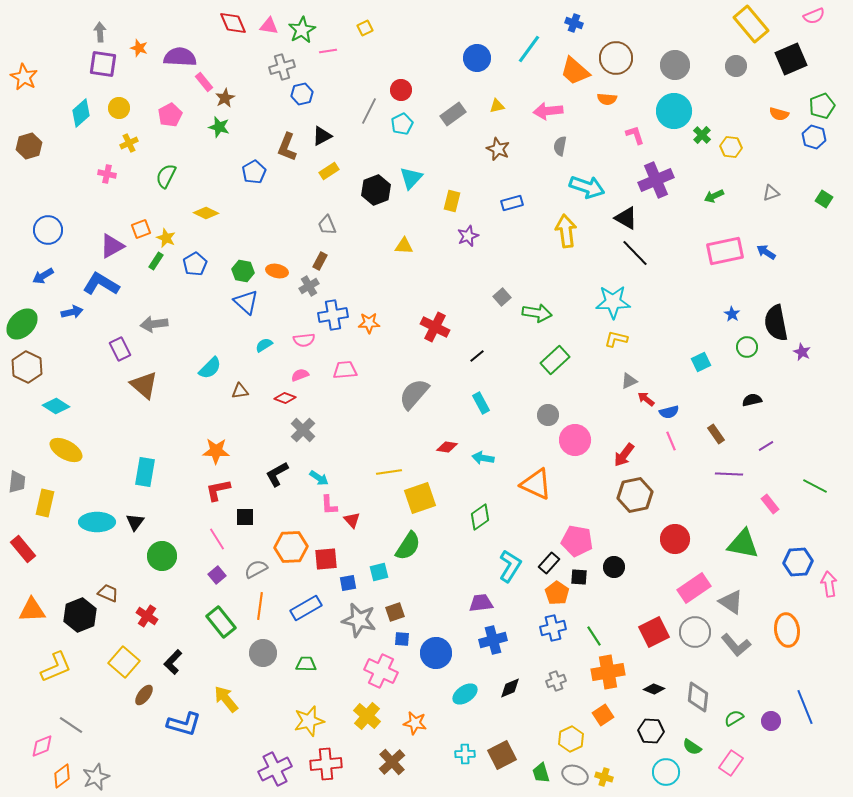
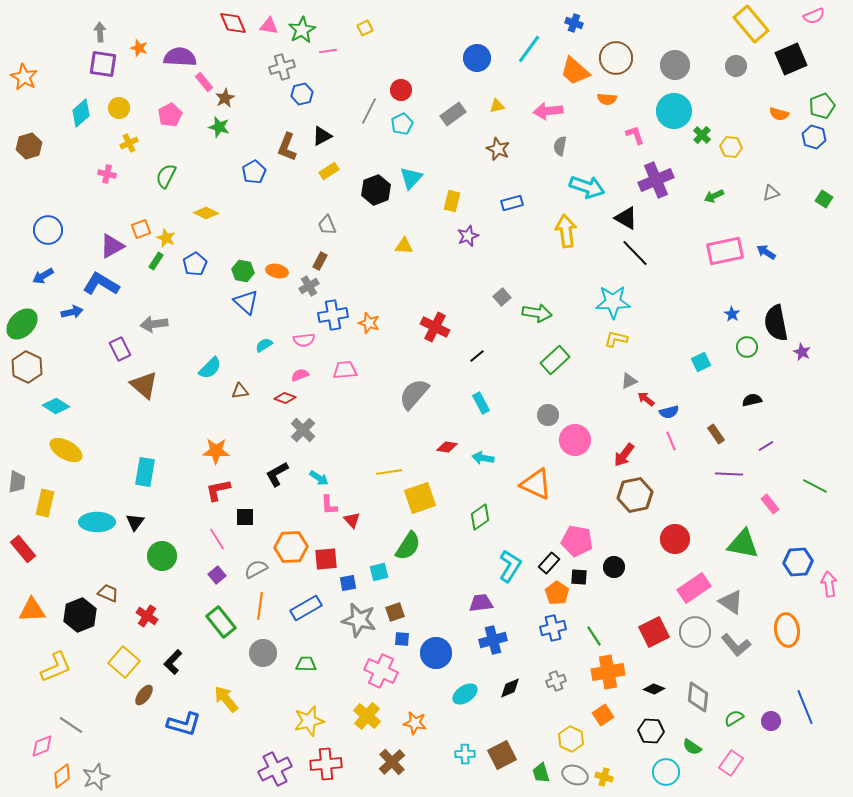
orange star at (369, 323): rotated 20 degrees clockwise
yellow hexagon at (571, 739): rotated 10 degrees counterclockwise
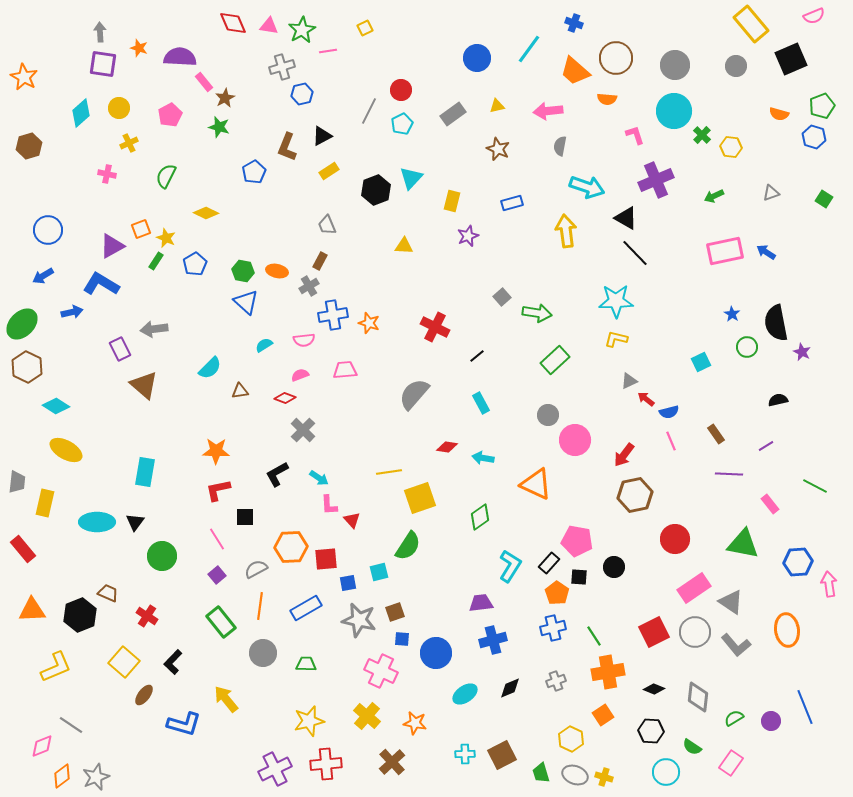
cyan star at (613, 302): moved 3 px right, 1 px up
gray arrow at (154, 324): moved 5 px down
black semicircle at (752, 400): moved 26 px right
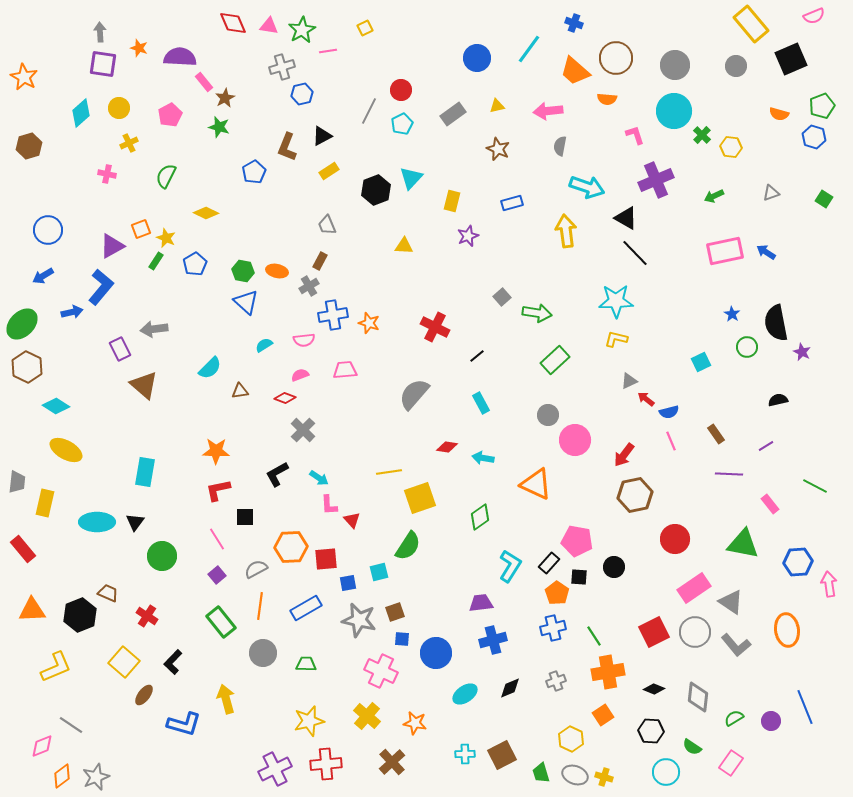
blue L-shape at (101, 284): moved 3 px down; rotated 99 degrees clockwise
yellow arrow at (226, 699): rotated 24 degrees clockwise
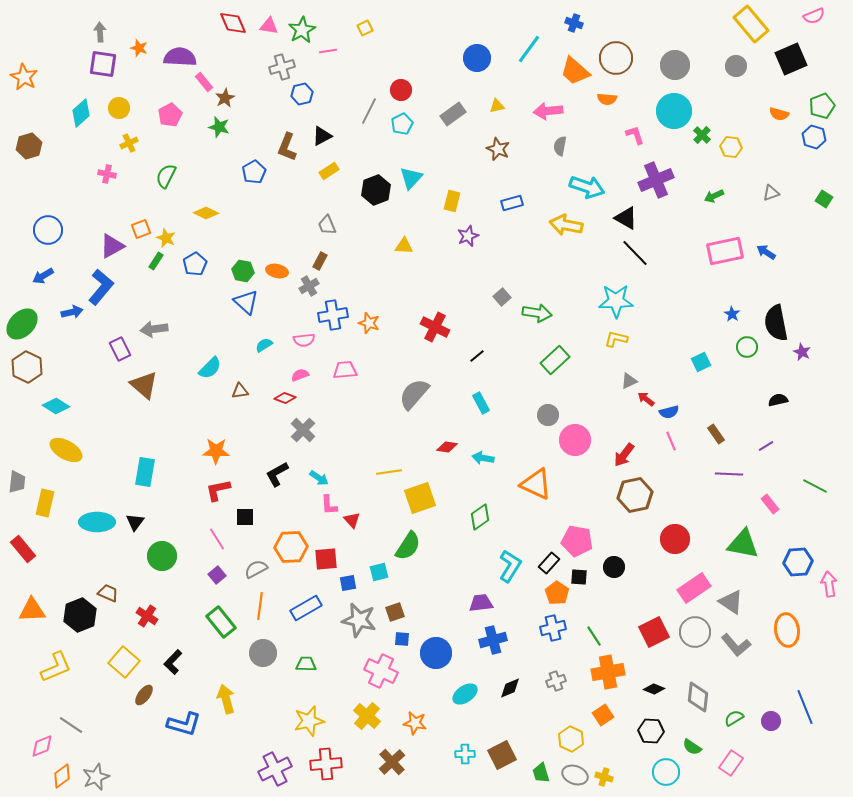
yellow arrow at (566, 231): moved 6 px up; rotated 72 degrees counterclockwise
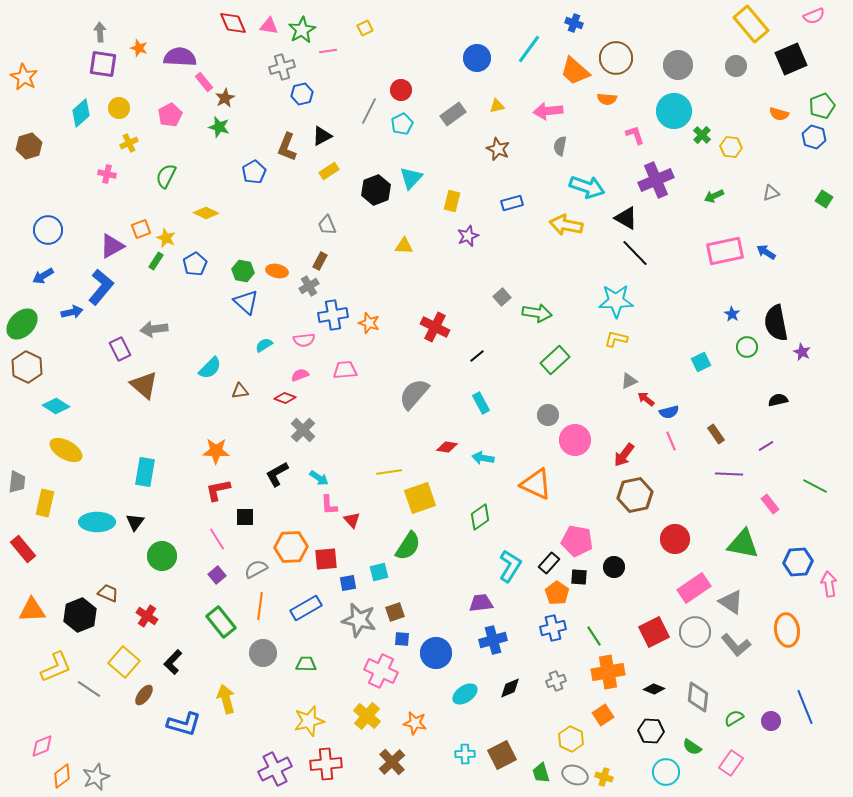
gray circle at (675, 65): moved 3 px right
gray line at (71, 725): moved 18 px right, 36 px up
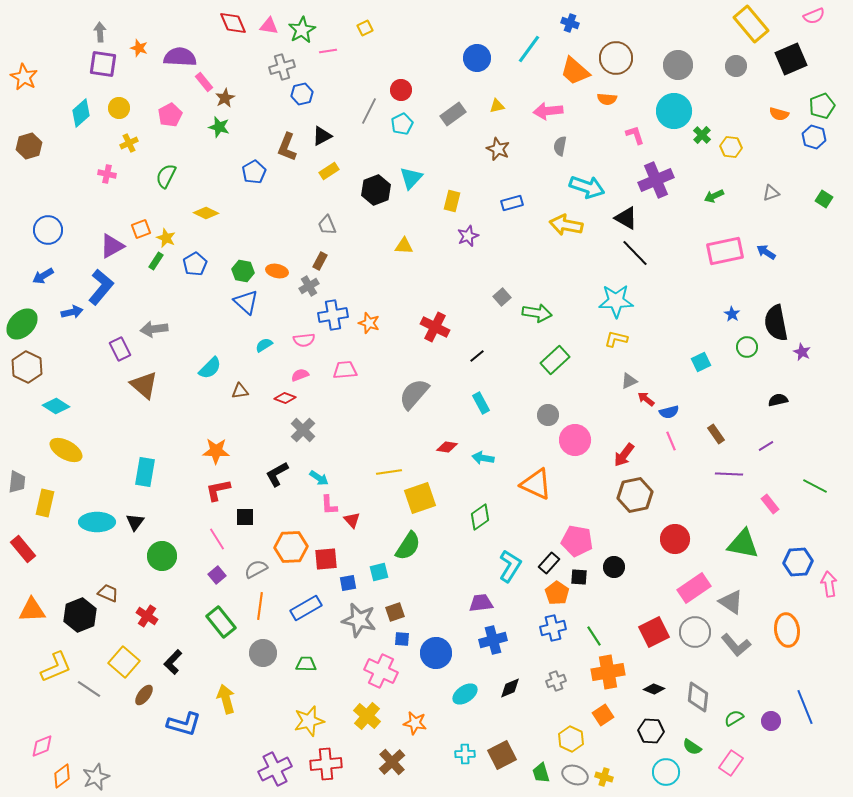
blue cross at (574, 23): moved 4 px left
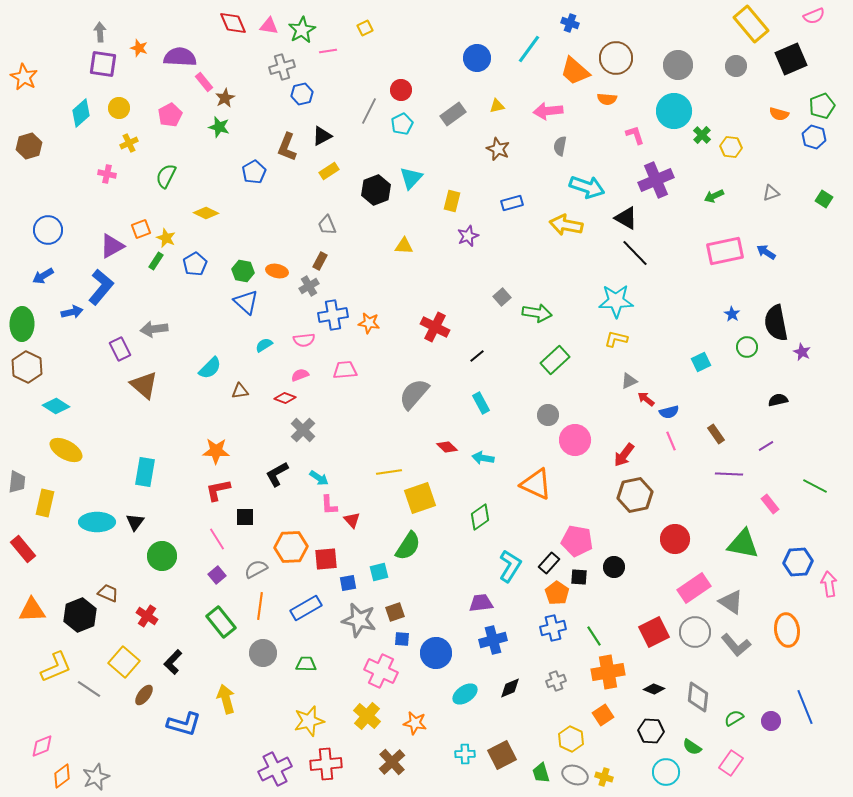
orange star at (369, 323): rotated 10 degrees counterclockwise
green ellipse at (22, 324): rotated 44 degrees counterclockwise
red diamond at (447, 447): rotated 35 degrees clockwise
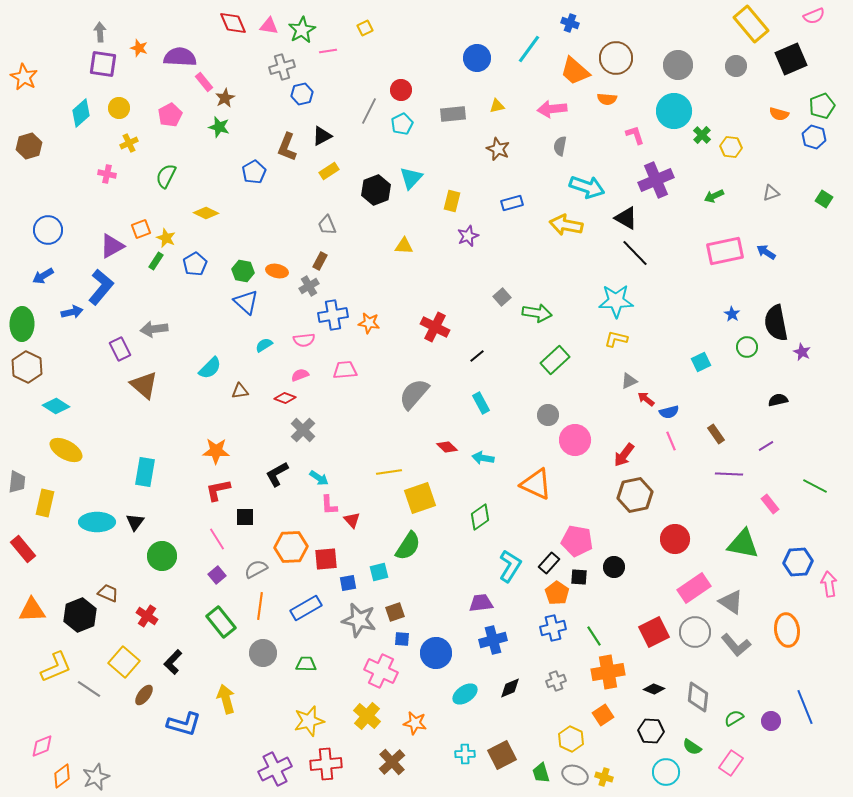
pink arrow at (548, 111): moved 4 px right, 2 px up
gray rectangle at (453, 114): rotated 30 degrees clockwise
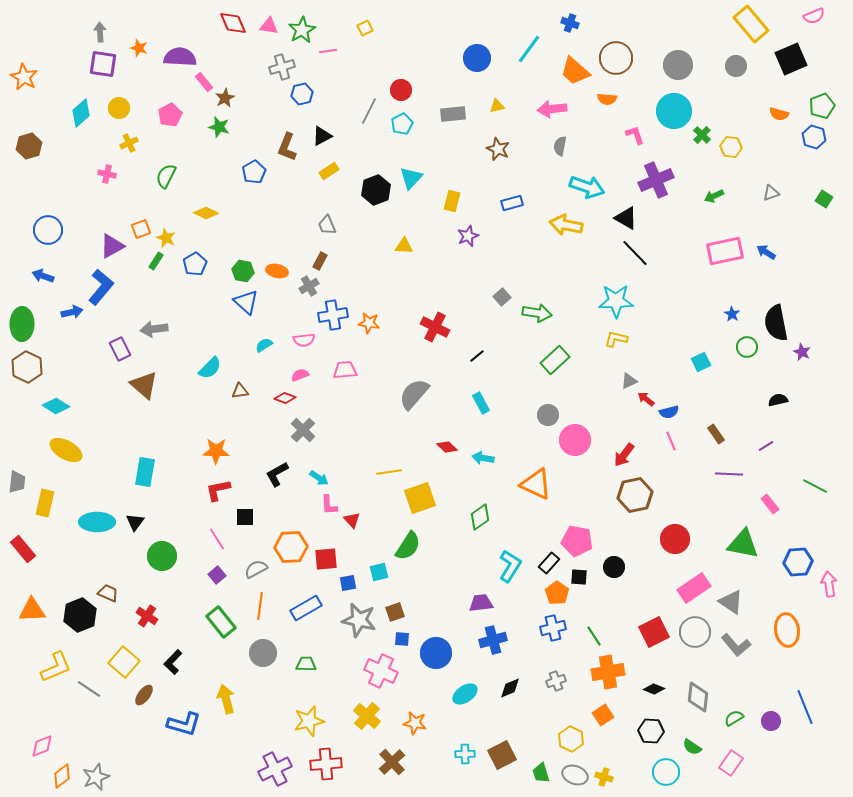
blue arrow at (43, 276): rotated 50 degrees clockwise
